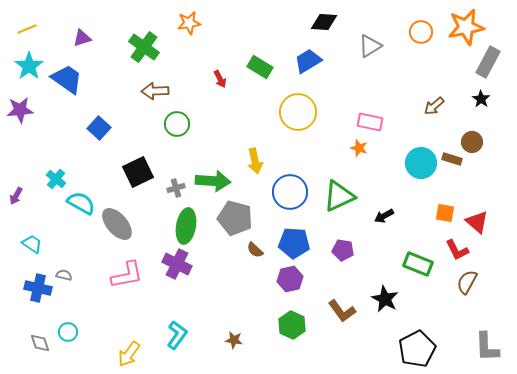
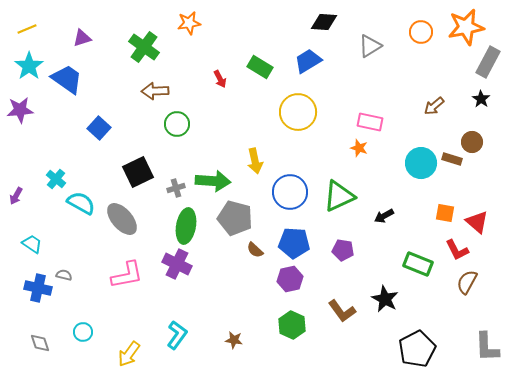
gray ellipse at (117, 224): moved 5 px right, 5 px up
cyan circle at (68, 332): moved 15 px right
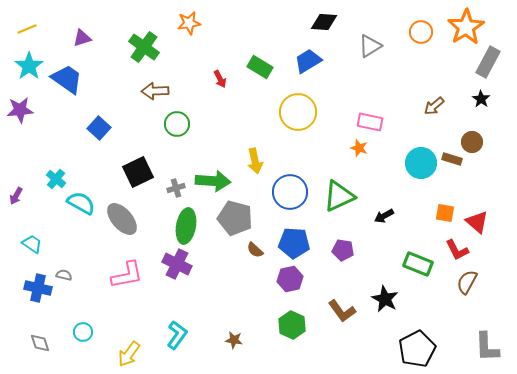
orange star at (466, 27): rotated 21 degrees counterclockwise
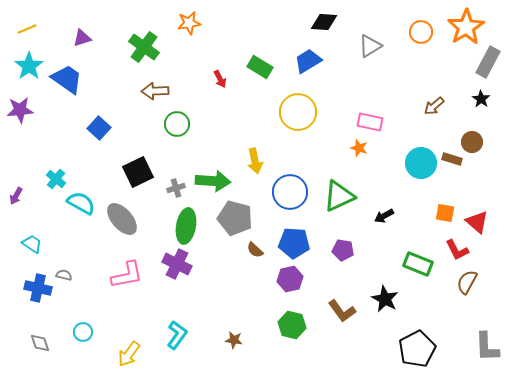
green hexagon at (292, 325): rotated 12 degrees counterclockwise
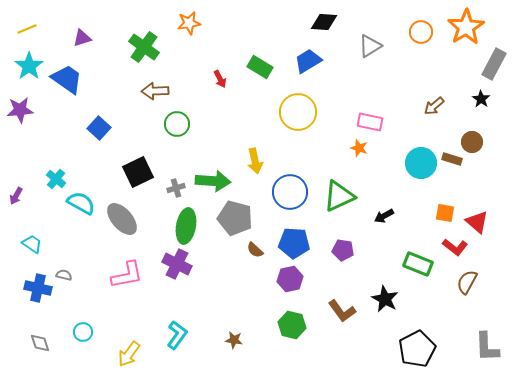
gray rectangle at (488, 62): moved 6 px right, 2 px down
red L-shape at (457, 250): moved 2 px left, 3 px up; rotated 25 degrees counterclockwise
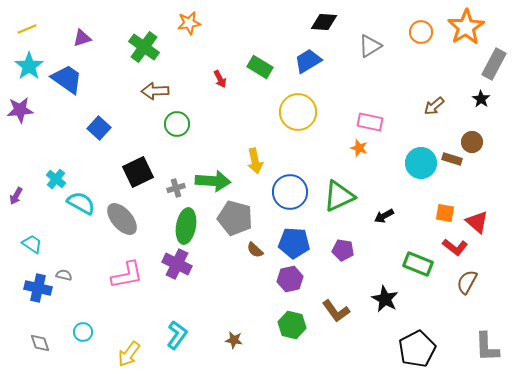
brown L-shape at (342, 311): moved 6 px left
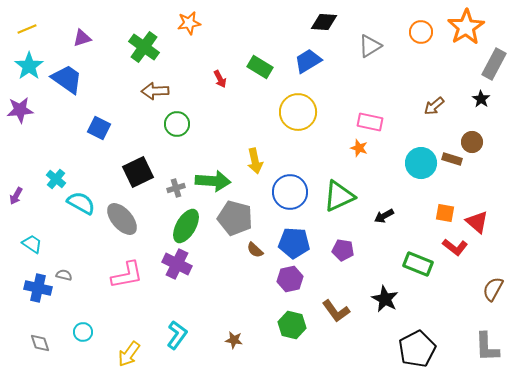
blue square at (99, 128): rotated 15 degrees counterclockwise
green ellipse at (186, 226): rotated 20 degrees clockwise
brown semicircle at (467, 282): moved 26 px right, 7 px down
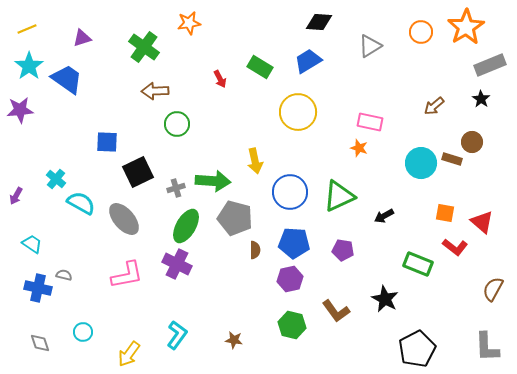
black diamond at (324, 22): moved 5 px left
gray rectangle at (494, 64): moved 4 px left, 1 px down; rotated 40 degrees clockwise
blue square at (99, 128): moved 8 px right, 14 px down; rotated 25 degrees counterclockwise
gray ellipse at (122, 219): moved 2 px right
red triangle at (477, 222): moved 5 px right
brown semicircle at (255, 250): rotated 132 degrees counterclockwise
